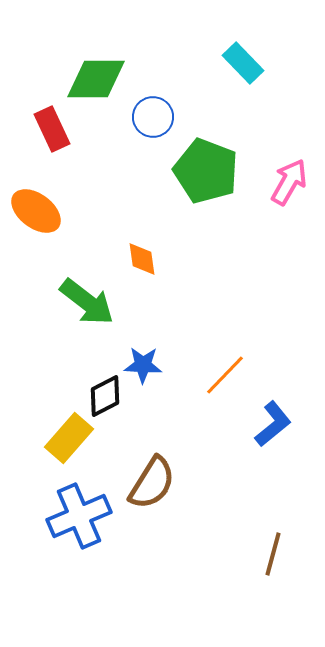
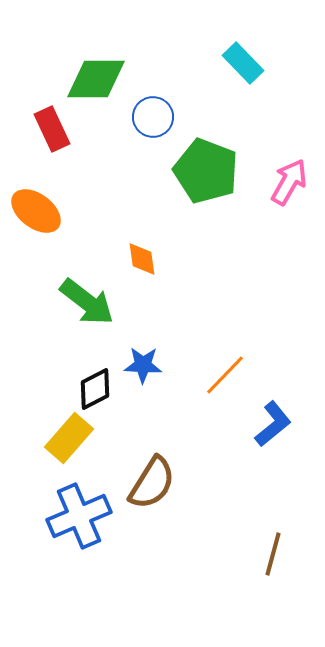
black diamond: moved 10 px left, 7 px up
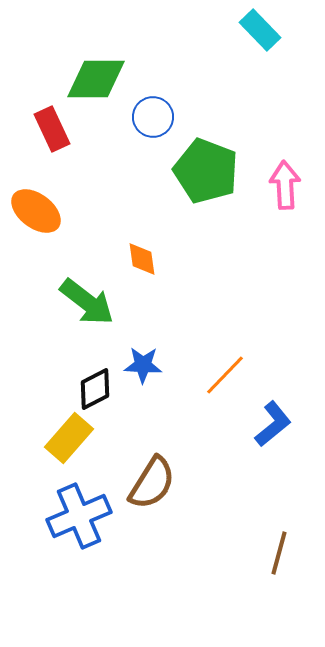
cyan rectangle: moved 17 px right, 33 px up
pink arrow: moved 4 px left, 3 px down; rotated 33 degrees counterclockwise
brown line: moved 6 px right, 1 px up
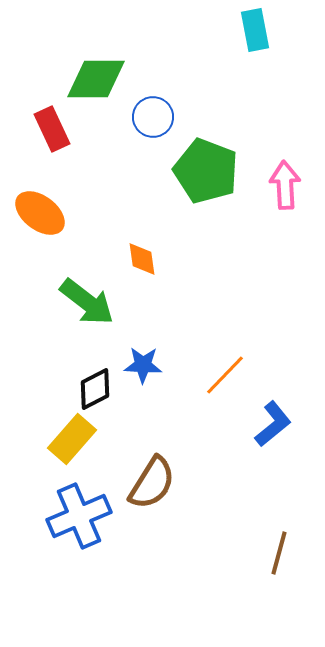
cyan rectangle: moved 5 px left; rotated 33 degrees clockwise
orange ellipse: moved 4 px right, 2 px down
yellow rectangle: moved 3 px right, 1 px down
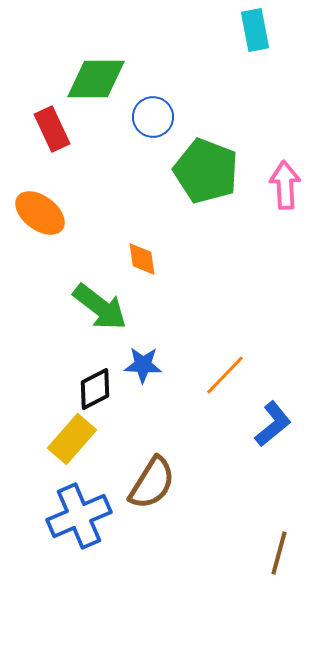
green arrow: moved 13 px right, 5 px down
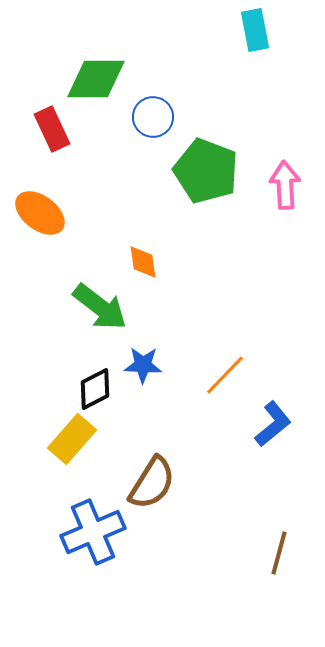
orange diamond: moved 1 px right, 3 px down
blue cross: moved 14 px right, 16 px down
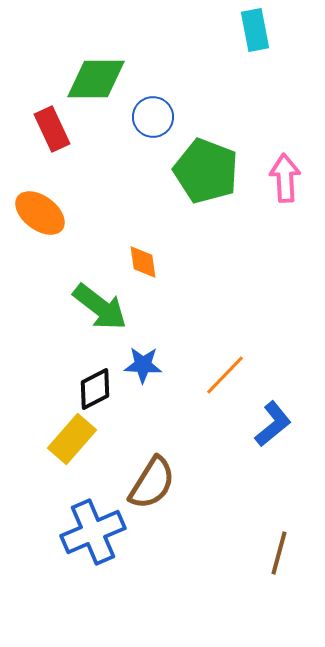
pink arrow: moved 7 px up
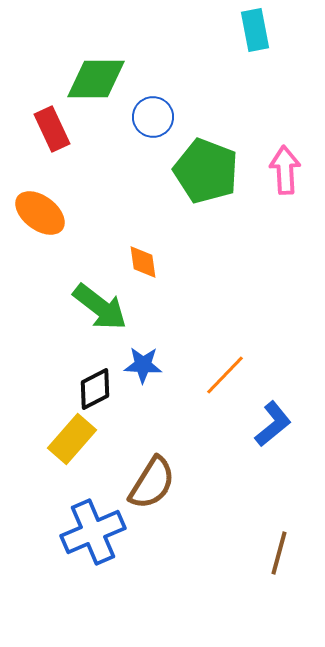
pink arrow: moved 8 px up
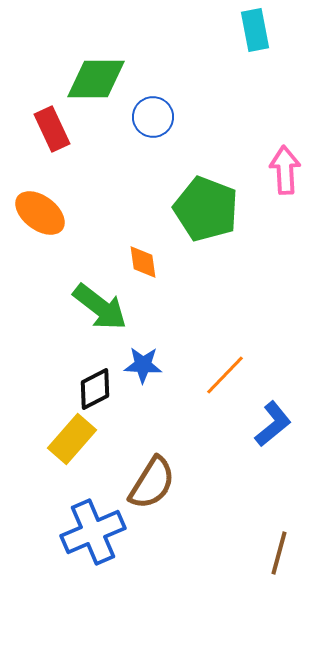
green pentagon: moved 38 px down
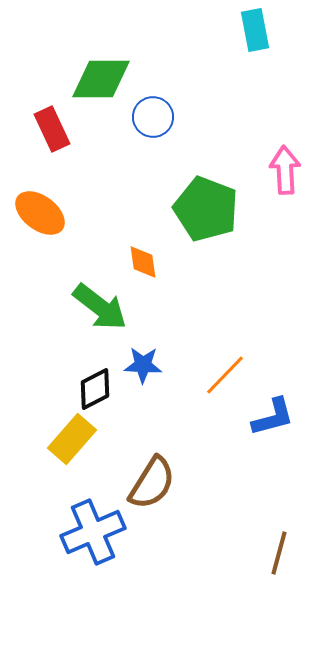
green diamond: moved 5 px right
blue L-shape: moved 7 px up; rotated 24 degrees clockwise
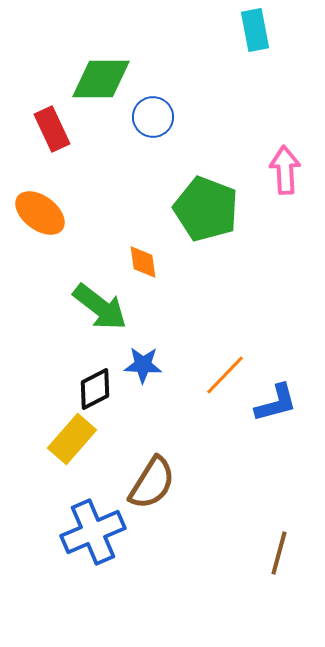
blue L-shape: moved 3 px right, 14 px up
